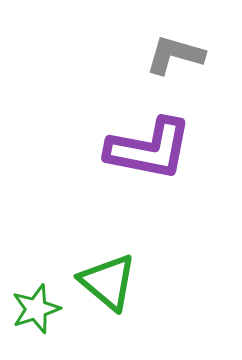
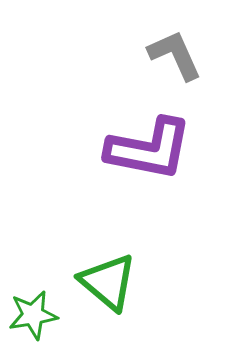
gray L-shape: rotated 50 degrees clockwise
green star: moved 3 px left, 6 px down; rotated 9 degrees clockwise
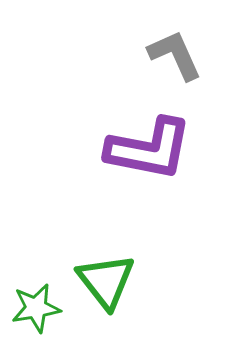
green triangle: moved 2 px left, 1 px up; rotated 12 degrees clockwise
green star: moved 3 px right, 7 px up
